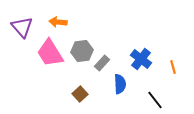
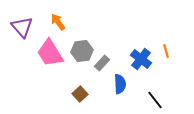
orange arrow: rotated 48 degrees clockwise
orange line: moved 7 px left, 16 px up
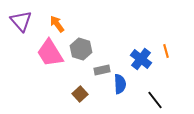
orange arrow: moved 1 px left, 2 px down
purple triangle: moved 1 px left, 6 px up
gray hexagon: moved 1 px left, 2 px up; rotated 25 degrees clockwise
gray rectangle: moved 7 px down; rotated 35 degrees clockwise
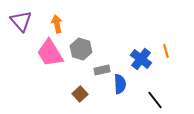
orange arrow: rotated 24 degrees clockwise
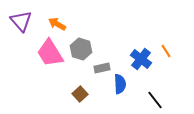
orange arrow: rotated 48 degrees counterclockwise
orange line: rotated 16 degrees counterclockwise
gray rectangle: moved 2 px up
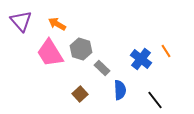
gray rectangle: rotated 56 degrees clockwise
blue semicircle: moved 6 px down
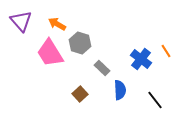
gray hexagon: moved 1 px left, 6 px up
